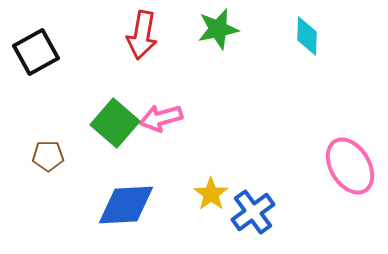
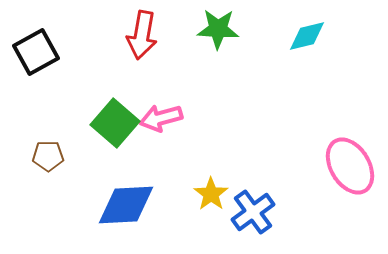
green star: rotated 15 degrees clockwise
cyan diamond: rotated 75 degrees clockwise
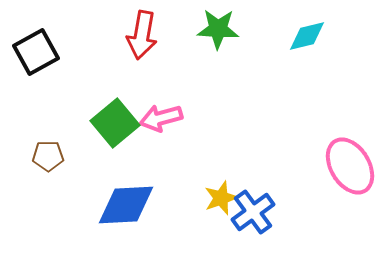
green square: rotated 9 degrees clockwise
yellow star: moved 10 px right, 4 px down; rotated 16 degrees clockwise
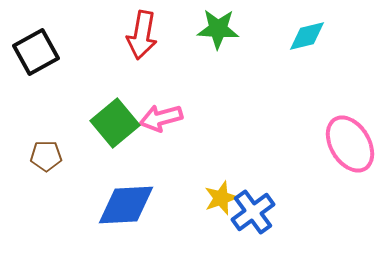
brown pentagon: moved 2 px left
pink ellipse: moved 22 px up
